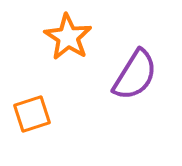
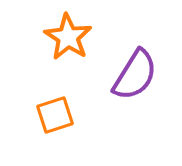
orange square: moved 23 px right, 1 px down
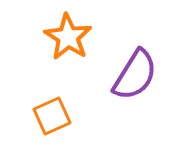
orange square: moved 3 px left, 1 px down; rotated 6 degrees counterclockwise
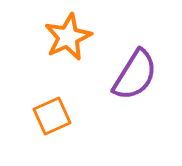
orange star: rotated 15 degrees clockwise
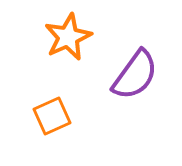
purple semicircle: rotated 4 degrees clockwise
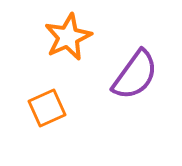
orange square: moved 5 px left, 8 px up
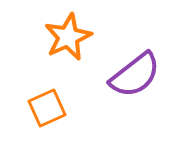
purple semicircle: rotated 16 degrees clockwise
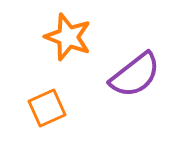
orange star: rotated 27 degrees counterclockwise
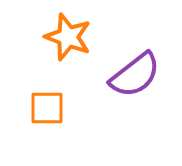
orange square: rotated 24 degrees clockwise
